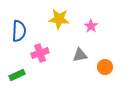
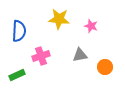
pink star: rotated 16 degrees counterclockwise
pink cross: moved 1 px right, 3 px down
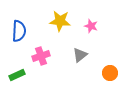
yellow star: moved 1 px right, 2 px down
gray triangle: rotated 28 degrees counterclockwise
orange circle: moved 5 px right, 6 px down
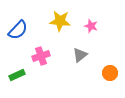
blue semicircle: moved 1 px left, 1 px up; rotated 40 degrees clockwise
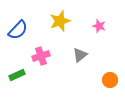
yellow star: rotated 25 degrees counterclockwise
pink star: moved 8 px right
orange circle: moved 7 px down
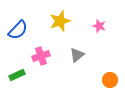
gray triangle: moved 3 px left
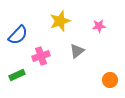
pink star: rotated 24 degrees counterclockwise
blue semicircle: moved 5 px down
gray triangle: moved 4 px up
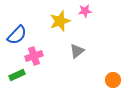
pink star: moved 14 px left, 15 px up
blue semicircle: moved 1 px left
pink cross: moved 7 px left
orange circle: moved 3 px right
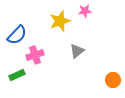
pink cross: moved 1 px right, 1 px up
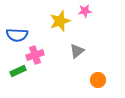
blue semicircle: rotated 50 degrees clockwise
green rectangle: moved 1 px right, 4 px up
orange circle: moved 15 px left
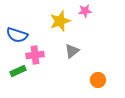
blue semicircle: rotated 15 degrees clockwise
gray triangle: moved 5 px left
pink cross: rotated 12 degrees clockwise
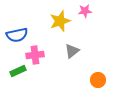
blue semicircle: rotated 30 degrees counterclockwise
